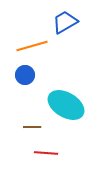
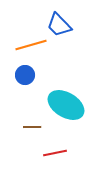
blue trapezoid: moved 6 px left, 3 px down; rotated 104 degrees counterclockwise
orange line: moved 1 px left, 1 px up
red line: moved 9 px right; rotated 15 degrees counterclockwise
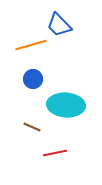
blue circle: moved 8 px right, 4 px down
cyan ellipse: rotated 27 degrees counterclockwise
brown line: rotated 24 degrees clockwise
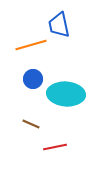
blue trapezoid: rotated 32 degrees clockwise
cyan ellipse: moved 11 px up
brown line: moved 1 px left, 3 px up
red line: moved 6 px up
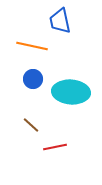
blue trapezoid: moved 1 px right, 4 px up
orange line: moved 1 px right, 1 px down; rotated 28 degrees clockwise
cyan ellipse: moved 5 px right, 2 px up
brown line: moved 1 px down; rotated 18 degrees clockwise
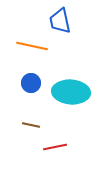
blue circle: moved 2 px left, 4 px down
brown line: rotated 30 degrees counterclockwise
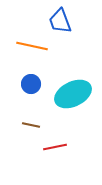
blue trapezoid: rotated 8 degrees counterclockwise
blue circle: moved 1 px down
cyan ellipse: moved 2 px right, 2 px down; rotated 30 degrees counterclockwise
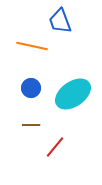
blue circle: moved 4 px down
cyan ellipse: rotated 9 degrees counterclockwise
brown line: rotated 12 degrees counterclockwise
red line: rotated 40 degrees counterclockwise
